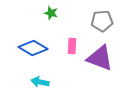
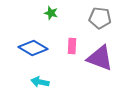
gray pentagon: moved 2 px left, 3 px up; rotated 10 degrees clockwise
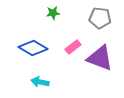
green star: moved 2 px right; rotated 24 degrees counterclockwise
pink rectangle: moved 1 px right, 1 px down; rotated 49 degrees clockwise
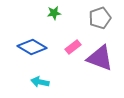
green star: moved 1 px right
gray pentagon: rotated 25 degrees counterclockwise
blue diamond: moved 1 px left, 1 px up
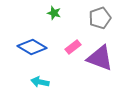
green star: rotated 24 degrees clockwise
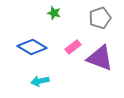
cyan arrow: moved 1 px up; rotated 24 degrees counterclockwise
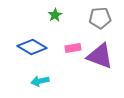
green star: moved 1 px right, 2 px down; rotated 24 degrees clockwise
gray pentagon: rotated 15 degrees clockwise
pink rectangle: moved 1 px down; rotated 28 degrees clockwise
purple triangle: moved 2 px up
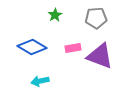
gray pentagon: moved 4 px left
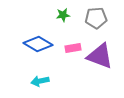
green star: moved 8 px right; rotated 24 degrees clockwise
blue diamond: moved 6 px right, 3 px up
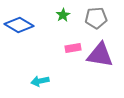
green star: rotated 24 degrees counterclockwise
blue diamond: moved 19 px left, 19 px up
purple triangle: moved 1 px up; rotated 12 degrees counterclockwise
